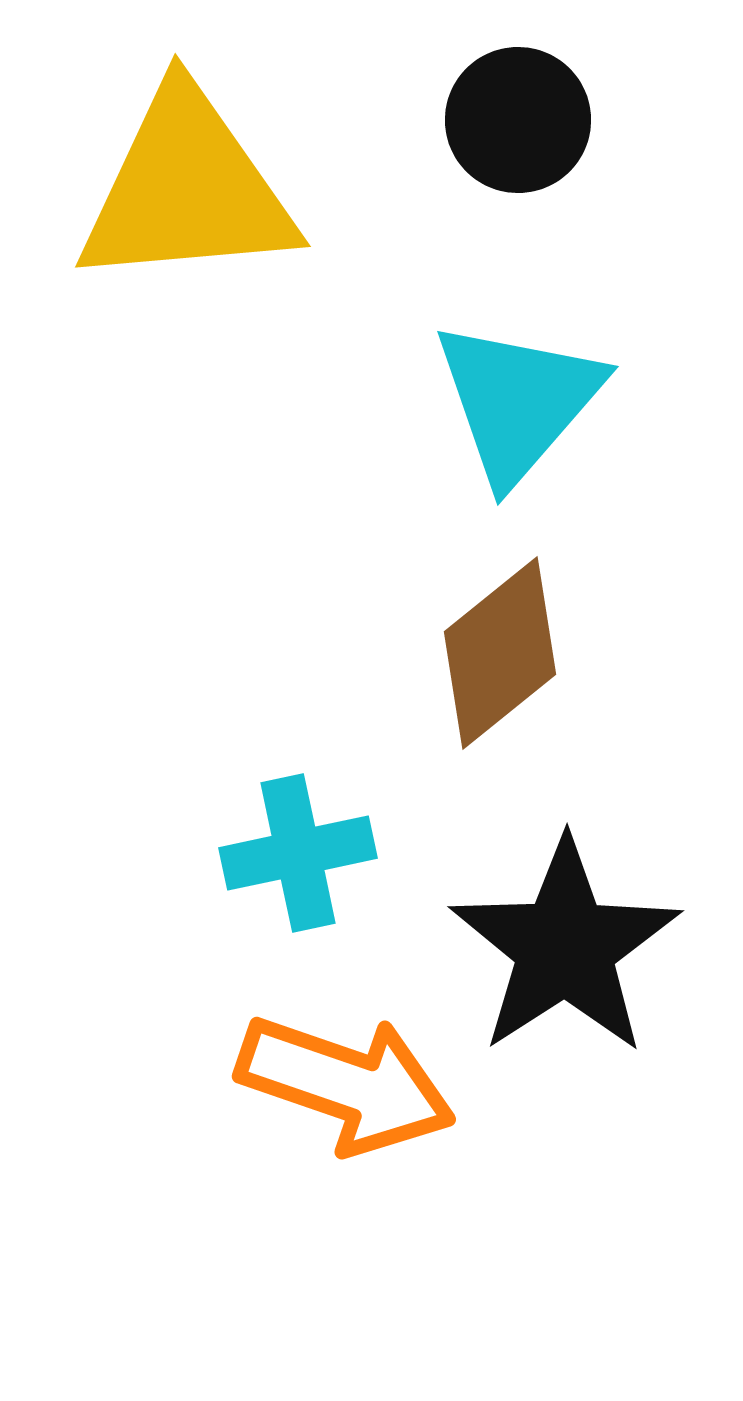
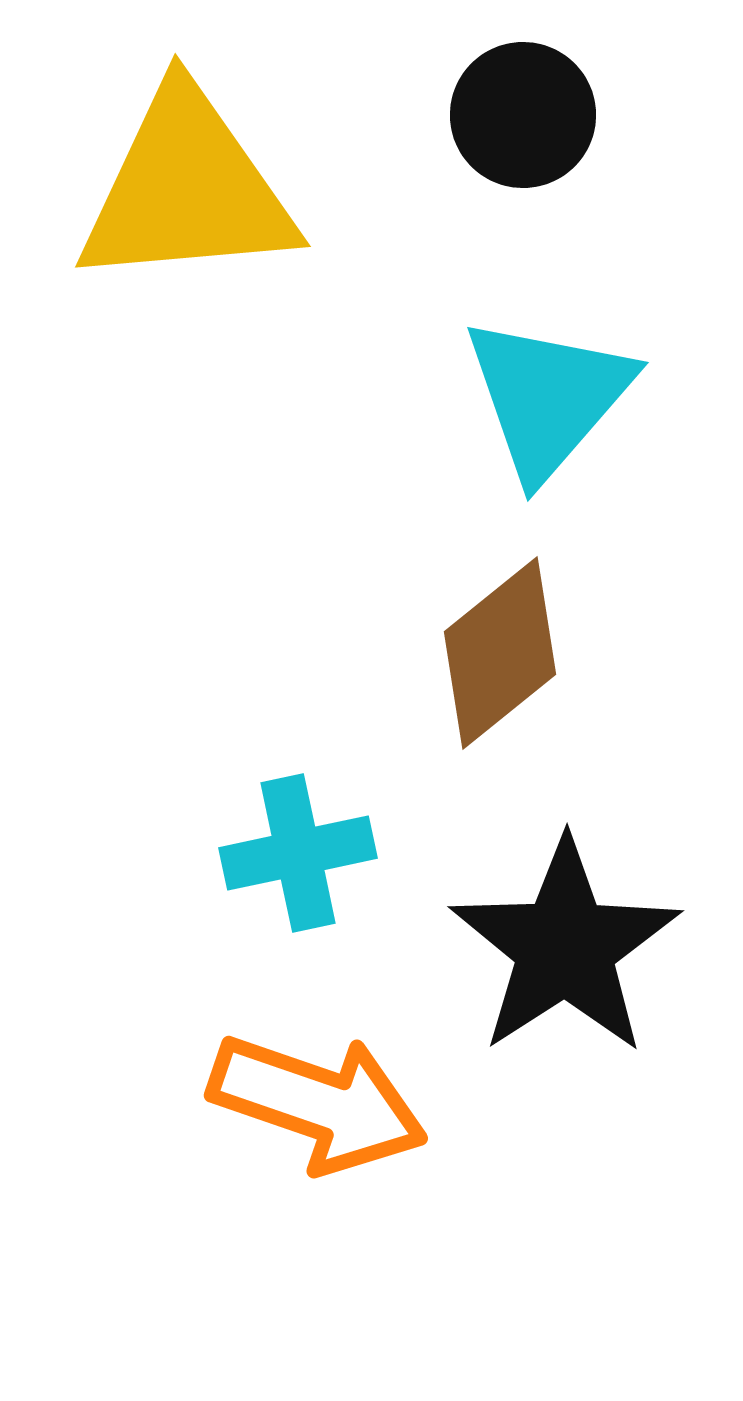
black circle: moved 5 px right, 5 px up
cyan triangle: moved 30 px right, 4 px up
orange arrow: moved 28 px left, 19 px down
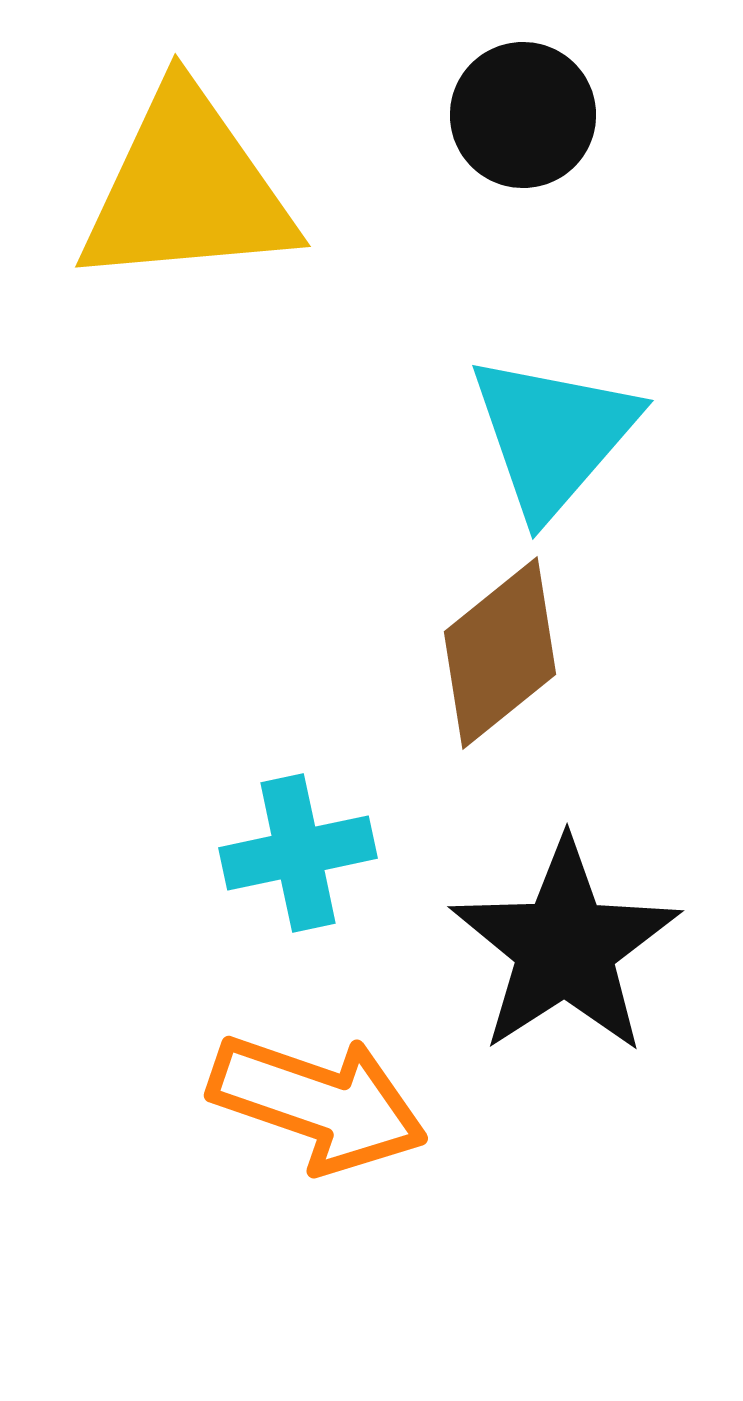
cyan triangle: moved 5 px right, 38 px down
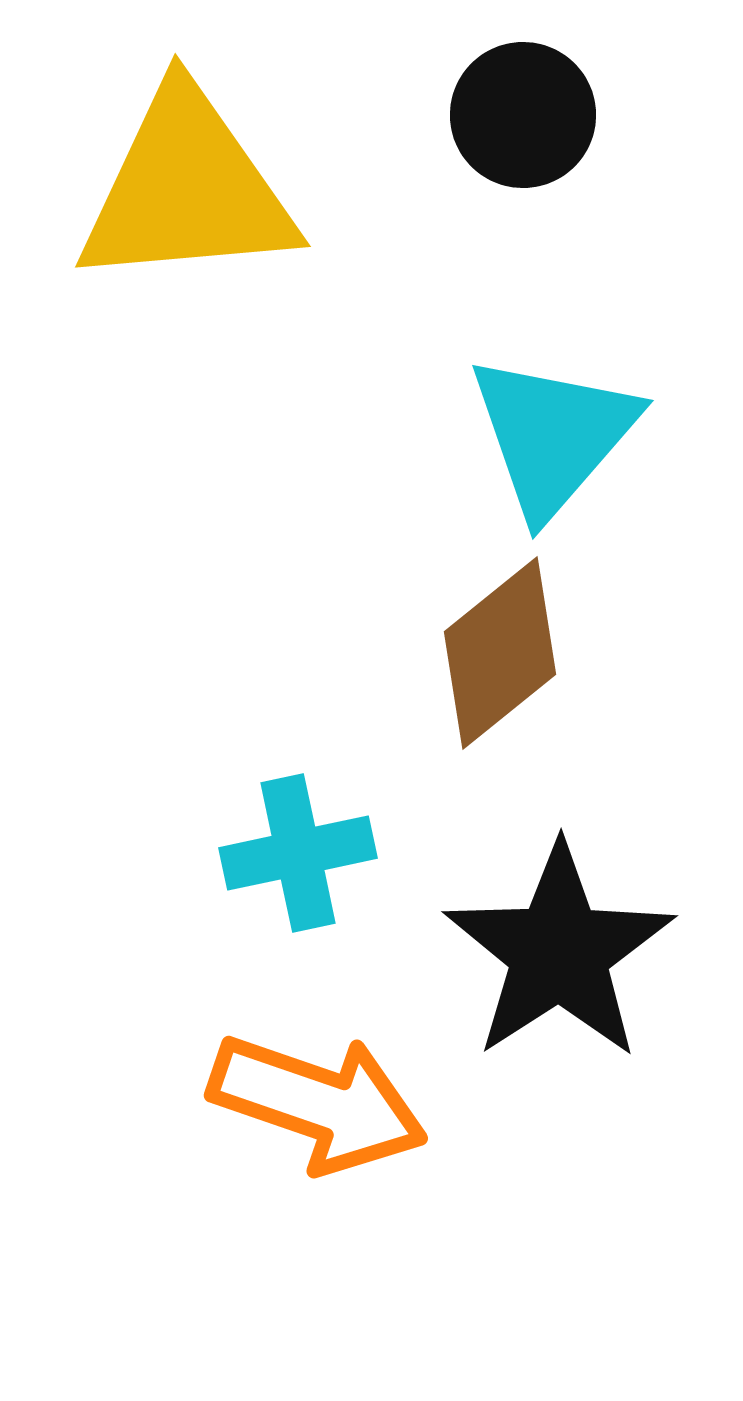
black star: moved 6 px left, 5 px down
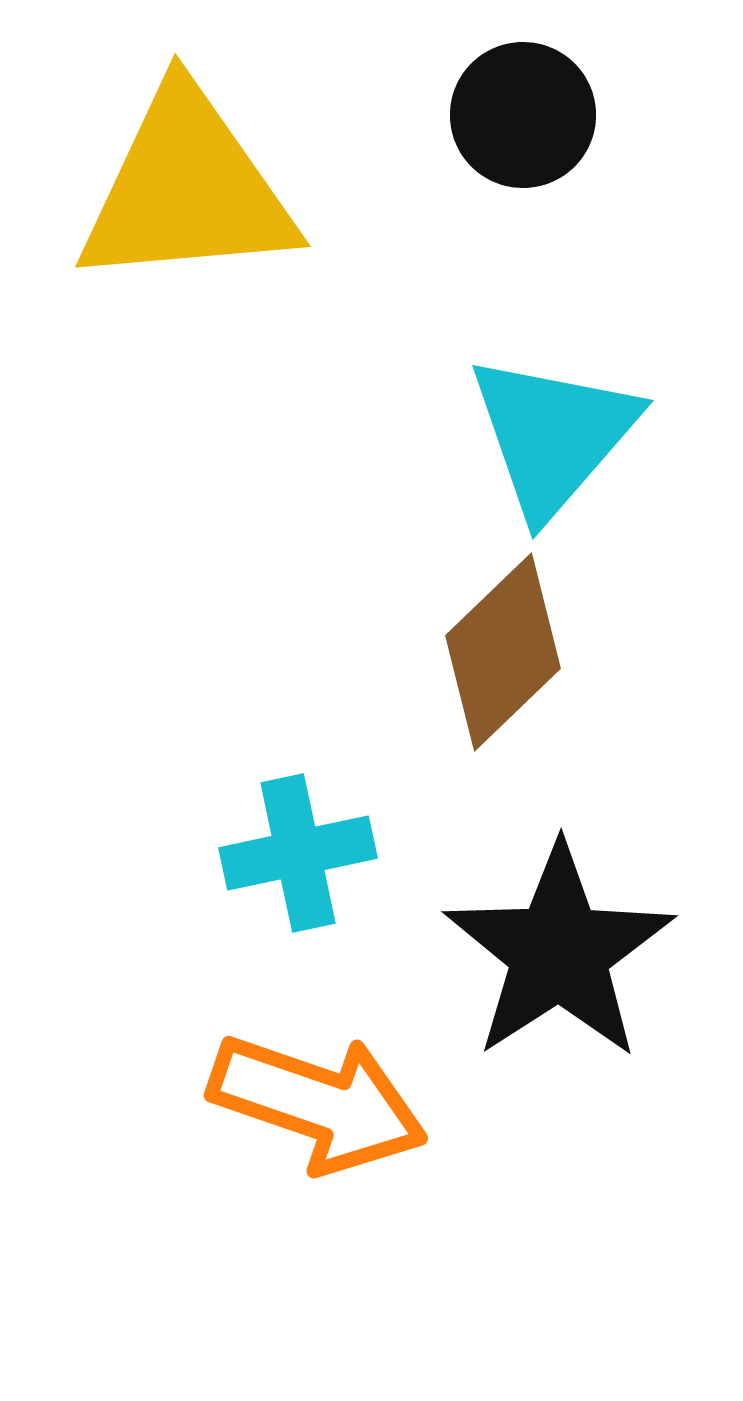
brown diamond: moved 3 px right, 1 px up; rotated 5 degrees counterclockwise
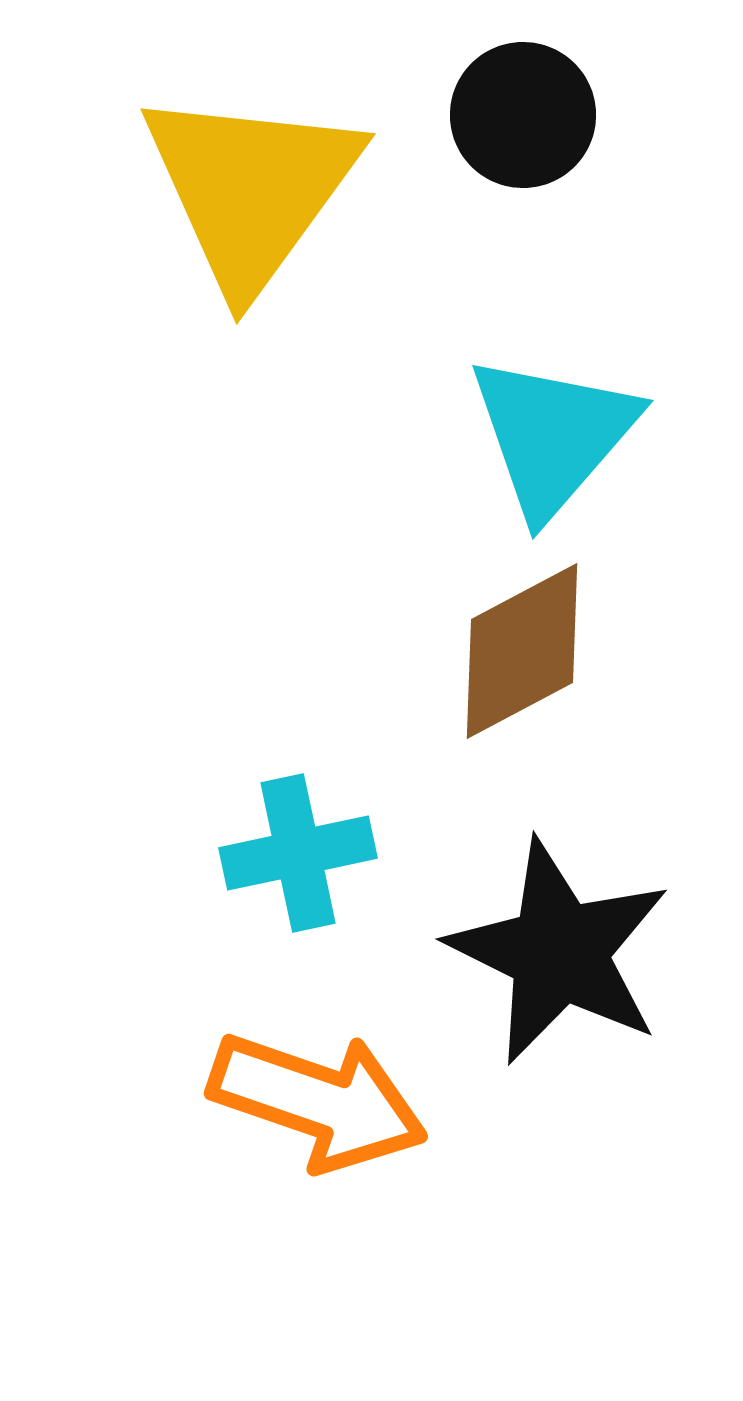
yellow triangle: moved 64 px right; rotated 49 degrees counterclockwise
brown diamond: moved 19 px right, 1 px up; rotated 16 degrees clockwise
black star: rotated 13 degrees counterclockwise
orange arrow: moved 2 px up
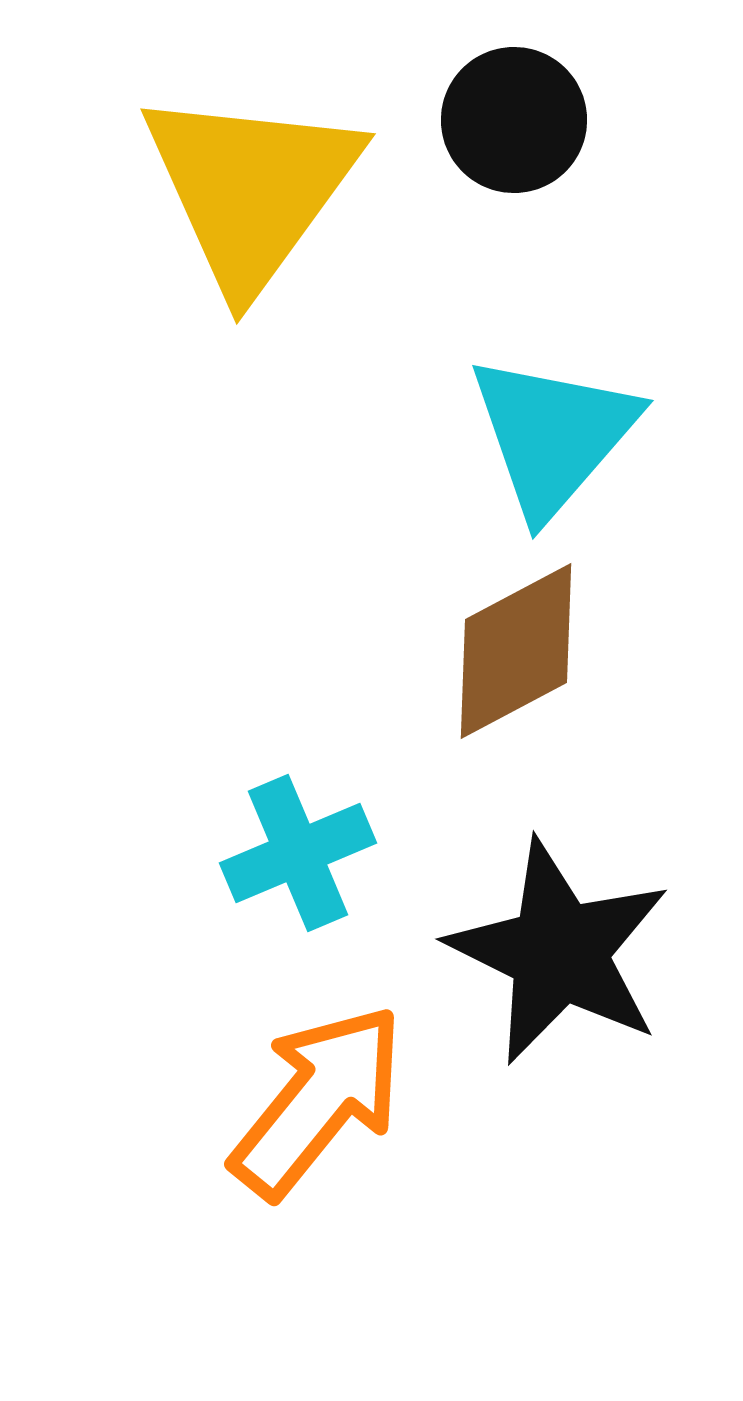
black circle: moved 9 px left, 5 px down
brown diamond: moved 6 px left
cyan cross: rotated 11 degrees counterclockwise
orange arrow: rotated 70 degrees counterclockwise
